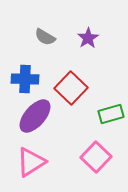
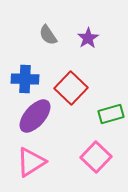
gray semicircle: moved 3 px right, 2 px up; rotated 25 degrees clockwise
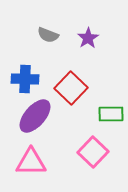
gray semicircle: rotated 35 degrees counterclockwise
green rectangle: rotated 15 degrees clockwise
pink square: moved 3 px left, 5 px up
pink triangle: rotated 32 degrees clockwise
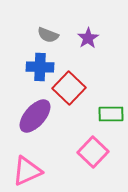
blue cross: moved 15 px right, 12 px up
red square: moved 2 px left
pink triangle: moved 4 px left, 9 px down; rotated 24 degrees counterclockwise
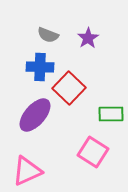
purple ellipse: moved 1 px up
pink square: rotated 12 degrees counterclockwise
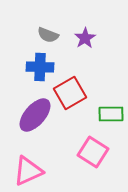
purple star: moved 3 px left
red square: moved 1 px right, 5 px down; rotated 16 degrees clockwise
pink triangle: moved 1 px right
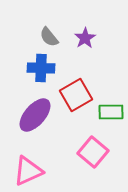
gray semicircle: moved 1 px right, 2 px down; rotated 30 degrees clockwise
blue cross: moved 1 px right, 1 px down
red square: moved 6 px right, 2 px down
green rectangle: moved 2 px up
pink square: rotated 8 degrees clockwise
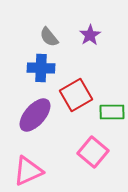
purple star: moved 5 px right, 3 px up
green rectangle: moved 1 px right
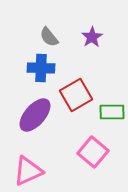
purple star: moved 2 px right, 2 px down
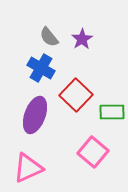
purple star: moved 10 px left, 2 px down
blue cross: rotated 28 degrees clockwise
red square: rotated 16 degrees counterclockwise
purple ellipse: rotated 21 degrees counterclockwise
pink triangle: moved 3 px up
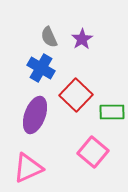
gray semicircle: rotated 15 degrees clockwise
